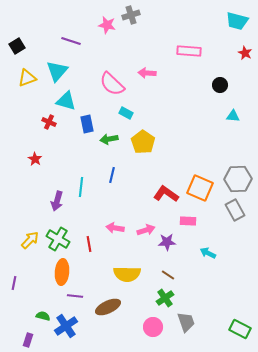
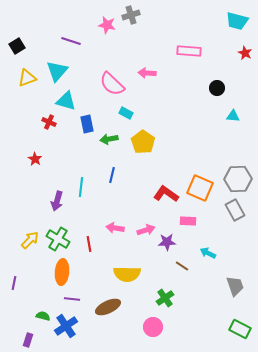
black circle at (220, 85): moved 3 px left, 3 px down
brown line at (168, 275): moved 14 px right, 9 px up
purple line at (75, 296): moved 3 px left, 3 px down
gray trapezoid at (186, 322): moved 49 px right, 36 px up
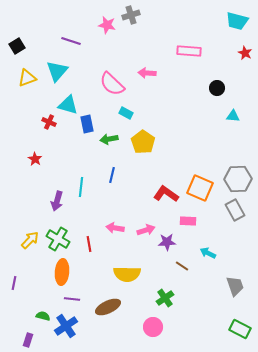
cyan triangle at (66, 101): moved 2 px right, 4 px down
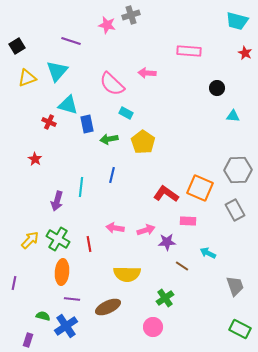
gray hexagon at (238, 179): moved 9 px up
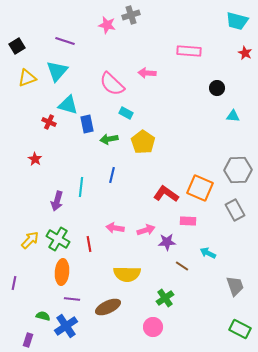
purple line at (71, 41): moved 6 px left
